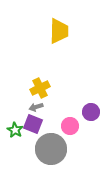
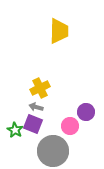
gray arrow: rotated 32 degrees clockwise
purple circle: moved 5 px left
gray circle: moved 2 px right, 2 px down
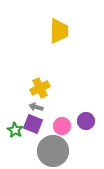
purple circle: moved 9 px down
pink circle: moved 8 px left
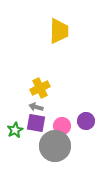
purple square: moved 3 px right, 1 px up; rotated 12 degrees counterclockwise
green star: rotated 14 degrees clockwise
gray circle: moved 2 px right, 5 px up
